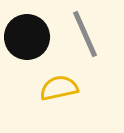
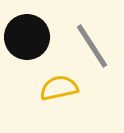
gray line: moved 7 px right, 12 px down; rotated 9 degrees counterclockwise
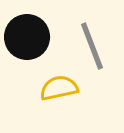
gray line: rotated 12 degrees clockwise
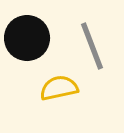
black circle: moved 1 px down
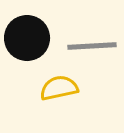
gray line: rotated 72 degrees counterclockwise
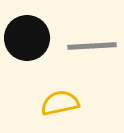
yellow semicircle: moved 1 px right, 15 px down
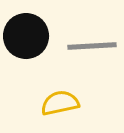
black circle: moved 1 px left, 2 px up
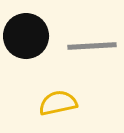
yellow semicircle: moved 2 px left
